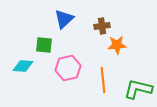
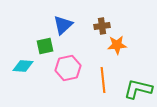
blue triangle: moved 1 px left, 6 px down
green square: moved 1 px right, 1 px down; rotated 18 degrees counterclockwise
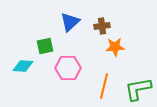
blue triangle: moved 7 px right, 3 px up
orange star: moved 2 px left, 2 px down
pink hexagon: rotated 10 degrees clockwise
orange line: moved 1 px right, 6 px down; rotated 20 degrees clockwise
green L-shape: rotated 24 degrees counterclockwise
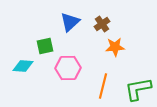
brown cross: moved 2 px up; rotated 28 degrees counterclockwise
orange line: moved 1 px left
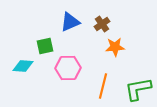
blue triangle: rotated 20 degrees clockwise
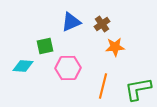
blue triangle: moved 1 px right
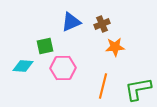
brown cross: rotated 14 degrees clockwise
pink hexagon: moved 5 px left
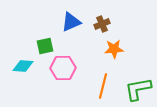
orange star: moved 1 px left, 2 px down
